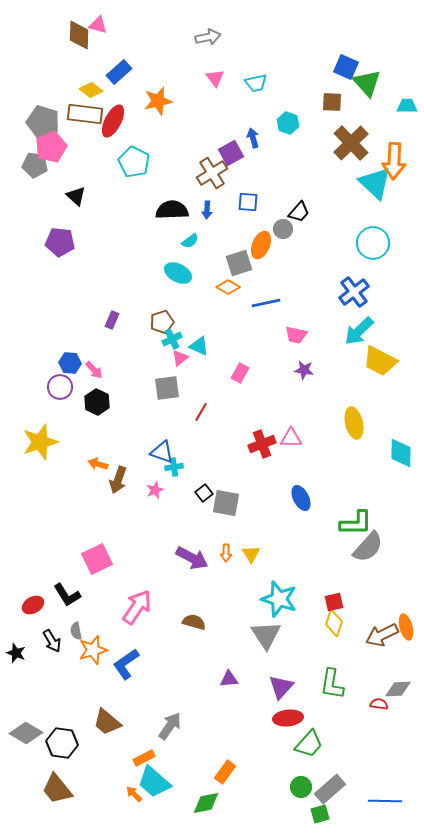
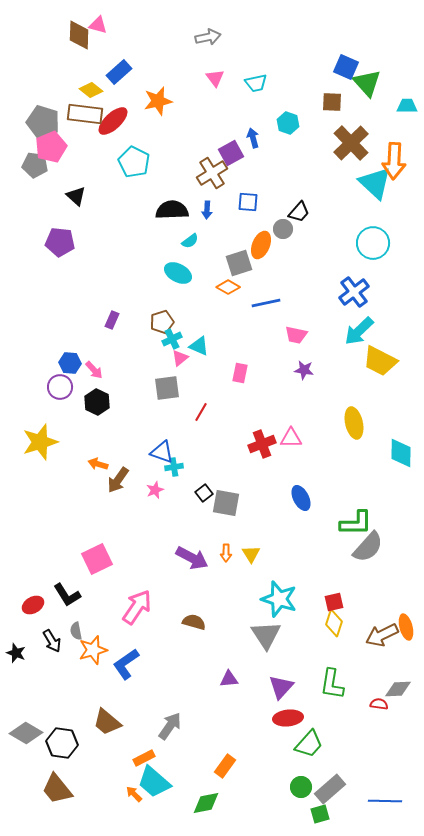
red ellipse at (113, 121): rotated 20 degrees clockwise
pink rectangle at (240, 373): rotated 18 degrees counterclockwise
brown arrow at (118, 480): rotated 16 degrees clockwise
orange rectangle at (225, 772): moved 6 px up
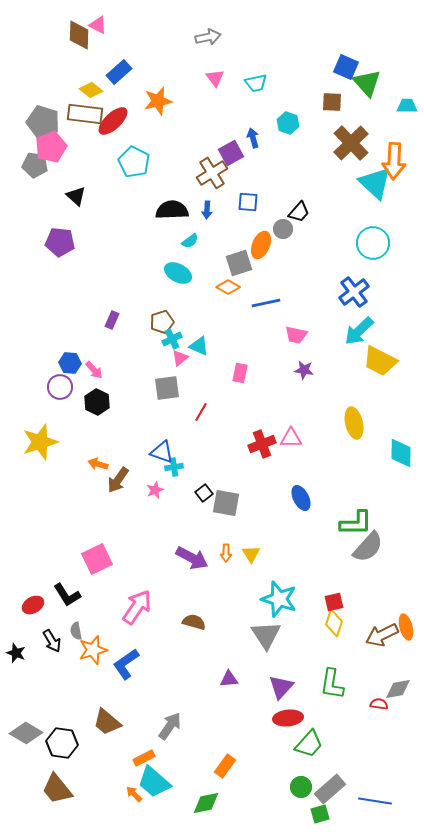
pink triangle at (98, 25): rotated 12 degrees clockwise
gray diamond at (398, 689): rotated 8 degrees counterclockwise
blue line at (385, 801): moved 10 px left; rotated 8 degrees clockwise
